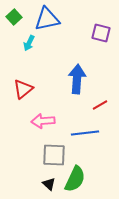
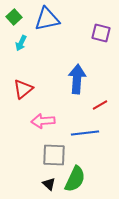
cyan arrow: moved 8 px left
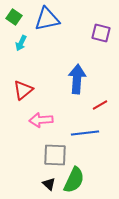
green square: rotated 14 degrees counterclockwise
red triangle: moved 1 px down
pink arrow: moved 2 px left, 1 px up
gray square: moved 1 px right
green semicircle: moved 1 px left, 1 px down
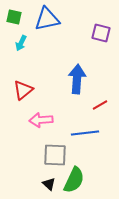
green square: rotated 21 degrees counterclockwise
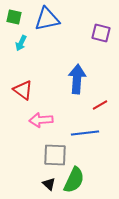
red triangle: rotated 45 degrees counterclockwise
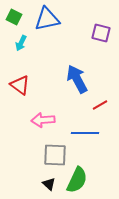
green square: rotated 14 degrees clockwise
blue arrow: rotated 32 degrees counterclockwise
red triangle: moved 3 px left, 5 px up
pink arrow: moved 2 px right
blue line: rotated 8 degrees clockwise
green semicircle: moved 3 px right
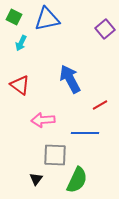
purple square: moved 4 px right, 4 px up; rotated 36 degrees clockwise
blue arrow: moved 7 px left
black triangle: moved 13 px left, 5 px up; rotated 24 degrees clockwise
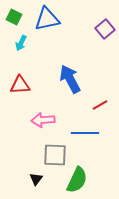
red triangle: rotated 40 degrees counterclockwise
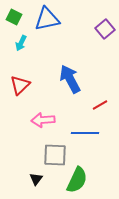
red triangle: rotated 40 degrees counterclockwise
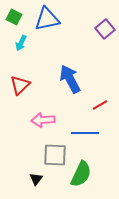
green semicircle: moved 4 px right, 6 px up
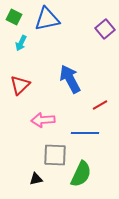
black triangle: rotated 40 degrees clockwise
